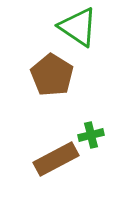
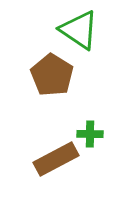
green triangle: moved 1 px right, 3 px down
green cross: moved 1 px left, 1 px up; rotated 15 degrees clockwise
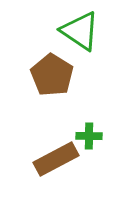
green triangle: moved 1 px right, 1 px down
green cross: moved 1 px left, 2 px down
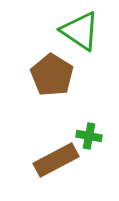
green cross: rotated 10 degrees clockwise
brown rectangle: moved 1 px down
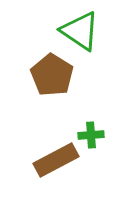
green cross: moved 2 px right, 1 px up; rotated 15 degrees counterclockwise
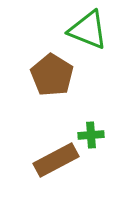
green triangle: moved 8 px right, 1 px up; rotated 12 degrees counterclockwise
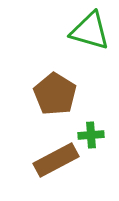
green triangle: moved 2 px right, 1 px down; rotated 6 degrees counterclockwise
brown pentagon: moved 3 px right, 19 px down
